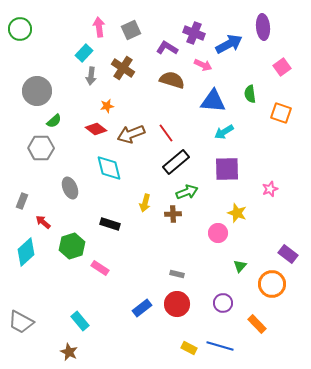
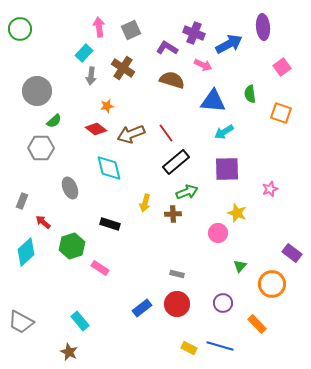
purple rectangle at (288, 254): moved 4 px right, 1 px up
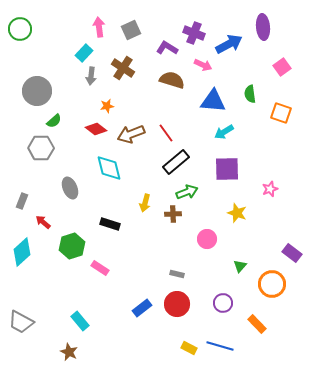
pink circle at (218, 233): moved 11 px left, 6 px down
cyan diamond at (26, 252): moved 4 px left
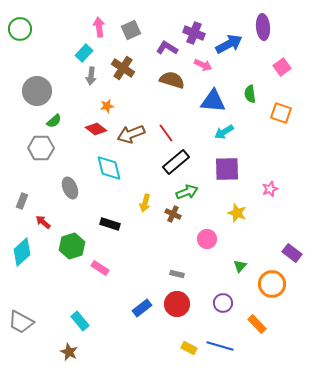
brown cross at (173, 214): rotated 28 degrees clockwise
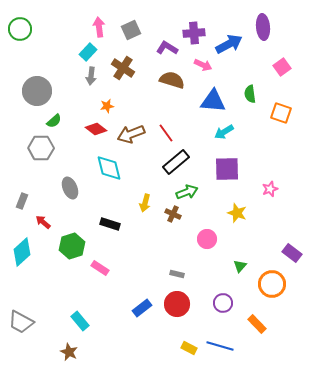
purple cross at (194, 33): rotated 25 degrees counterclockwise
cyan rectangle at (84, 53): moved 4 px right, 1 px up
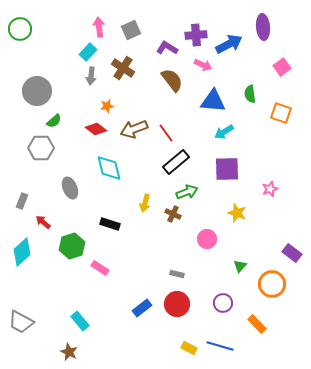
purple cross at (194, 33): moved 2 px right, 2 px down
brown semicircle at (172, 80): rotated 35 degrees clockwise
brown arrow at (131, 134): moved 3 px right, 5 px up
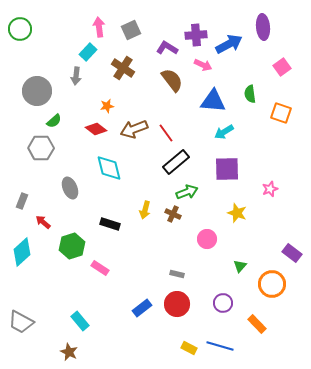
gray arrow at (91, 76): moved 15 px left
yellow arrow at (145, 203): moved 7 px down
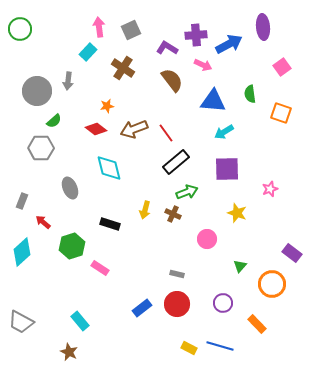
gray arrow at (76, 76): moved 8 px left, 5 px down
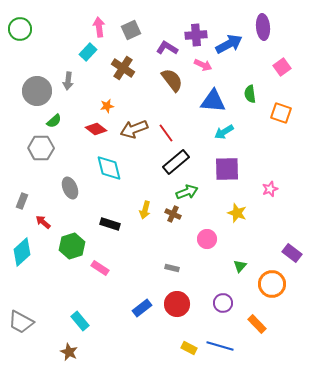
gray rectangle at (177, 274): moved 5 px left, 6 px up
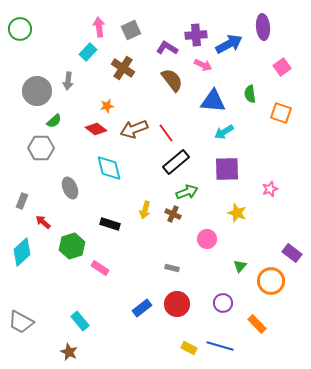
orange circle at (272, 284): moved 1 px left, 3 px up
